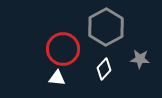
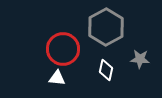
white diamond: moved 2 px right, 1 px down; rotated 30 degrees counterclockwise
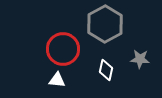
gray hexagon: moved 1 px left, 3 px up
white triangle: moved 2 px down
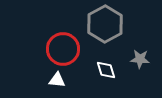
white diamond: rotated 30 degrees counterclockwise
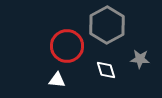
gray hexagon: moved 2 px right, 1 px down
red circle: moved 4 px right, 3 px up
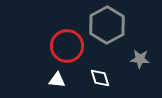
white diamond: moved 6 px left, 8 px down
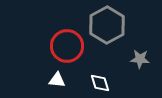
white diamond: moved 5 px down
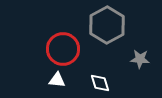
red circle: moved 4 px left, 3 px down
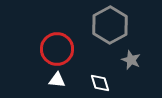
gray hexagon: moved 3 px right
red circle: moved 6 px left
gray star: moved 9 px left, 1 px down; rotated 18 degrees clockwise
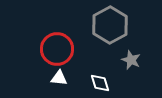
white triangle: moved 2 px right, 2 px up
